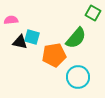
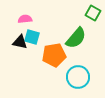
pink semicircle: moved 14 px right, 1 px up
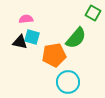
pink semicircle: moved 1 px right
cyan circle: moved 10 px left, 5 px down
